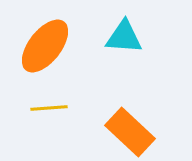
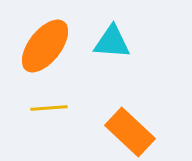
cyan triangle: moved 12 px left, 5 px down
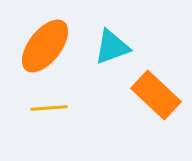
cyan triangle: moved 5 px down; rotated 24 degrees counterclockwise
orange rectangle: moved 26 px right, 37 px up
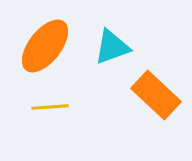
yellow line: moved 1 px right, 1 px up
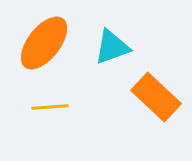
orange ellipse: moved 1 px left, 3 px up
orange rectangle: moved 2 px down
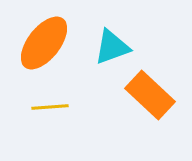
orange rectangle: moved 6 px left, 2 px up
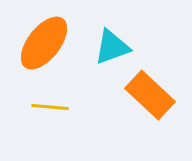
yellow line: rotated 9 degrees clockwise
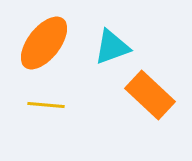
yellow line: moved 4 px left, 2 px up
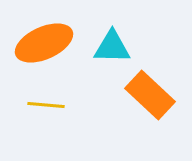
orange ellipse: rotated 28 degrees clockwise
cyan triangle: rotated 21 degrees clockwise
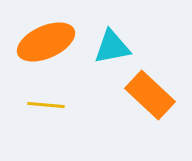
orange ellipse: moved 2 px right, 1 px up
cyan triangle: rotated 12 degrees counterclockwise
